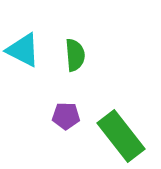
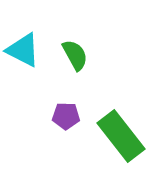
green semicircle: rotated 24 degrees counterclockwise
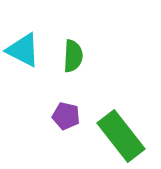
green semicircle: moved 2 px left, 1 px down; rotated 32 degrees clockwise
purple pentagon: rotated 12 degrees clockwise
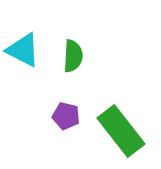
green rectangle: moved 5 px up
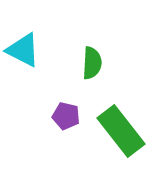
green semicircle: moved 19 px right, 7 px down
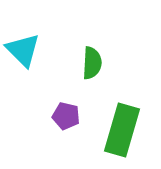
cyan triangle: rotated 18 degrees clockwise
green rectangle: moved 1 px right, 1 px up; rotated 54 degrees clockwise
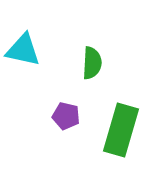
cyan triangle: rotated 33 degrees counterclockwise
green rectangle: moved 1 px left
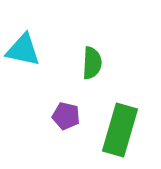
green rectangle: moved 1 px left
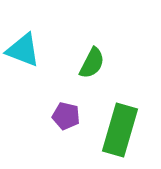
cyan triangle: rotated 9 degrees clockwise
green semicircle: rotated 24 degrees clockwise
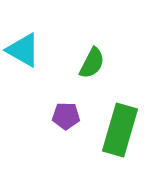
cyan triangle: rotated 9 degrees clockwise
purple pentagon: rotated 12 degrees counterclockwise
